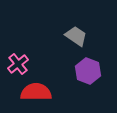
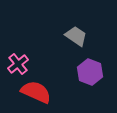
purple hexagon: moved 2 px right, 1 px down
red semicircle: rotated 24 degrees clockwise
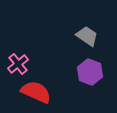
gray trapezoid: moved 11 px right
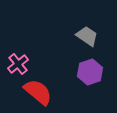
purple hexagon: rotated 20 degrees clockwise
red semicircle: moved 2 px right; rotated 16 degrees clockwise
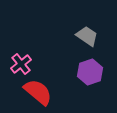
pink cross: moved 3 px right
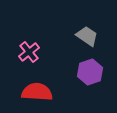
pink cross: moved 8 px right, 12 px up
red semicircle: moved 1 px left; rotated 36 degrees counterclockwise
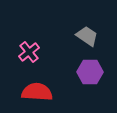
purple hexagon: rotated 20 degrees clockwise
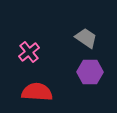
gray trapezoid: moved 1 px left, 2 px down
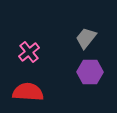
gray trapezoid: rotated 85 degrees counterclockwise
red semicircle: moved 9 px left
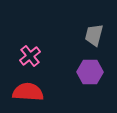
gray trapezoid: moved 8 px right, 3 px up; rotated 25 degrees counterclockwise
pink cross: moved 1 px right, 4 px down
